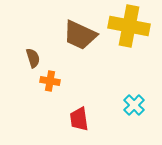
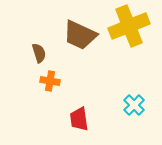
yellow cross: rotated 33 degrees counterclockwise
brown semicircle: moved 6 px right, 5 px up
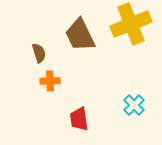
yellow cross: moved 2 px right, 2 px up
brown trapezoid: rotated 39 degrees clockwise
orange cross: rotated 12 degrees counterclockwise
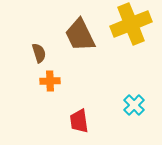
red trapezoid: moved 2 px down
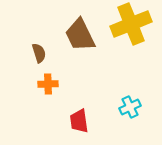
orange cross: moved 2 px left, 3 px down
cyan cross: moved 4 px left, 2 px down; rotated 20 degrees clockwise
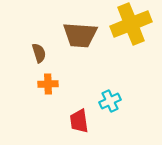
brown trapezoid: rotated 60 degrees counterclockwise
cyan cross: moved 20 px left, 6 px up
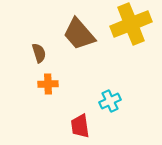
brown trapezoid: moved 1 px left, 1 px up; rotated 45 degrees clockwise
red trapezoid: moved 1 px right, 5 px down
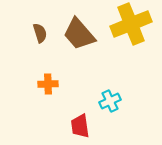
brown semicircle: moved 1 px right, 20 px up
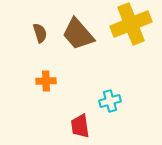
brown trapezoid: moved 1 px left
orange cross: moved 2 px left, 3 px up
cyan cross: rotated 10 degrees clockwise
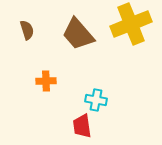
brown semicircle: moved 13 px left, 3 px up
cyan cross: moved 14 px left, 1 px up; rotated 25 degrees clockwise
red trapezoid: moved 2 px right
